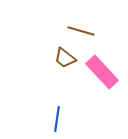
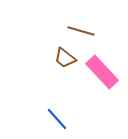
blue line: rotated 50 degrees counterclockwise
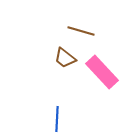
blue line: rotated 45 degrees clockwise
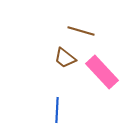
blue line: moved 9 px up
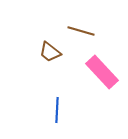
brown trapezoid: moved 15 px left, 6 px up
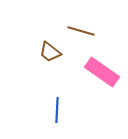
pink rectangle: rotated 12 degrees counterclockwise
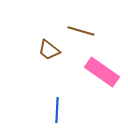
brown trapezoid: moved 1 px left, 2 px up
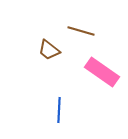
blue line: moved 2 px right
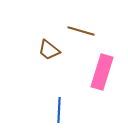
pink rectangle: rotated 72 degrees clockwise
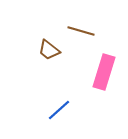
pink rectangle: moved 2 px right
blue line: rotated 45 degrees clockwise
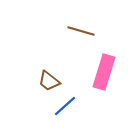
brown trapezoid: moved 31 px down
blue line: moved 6 px right, 4 px up
